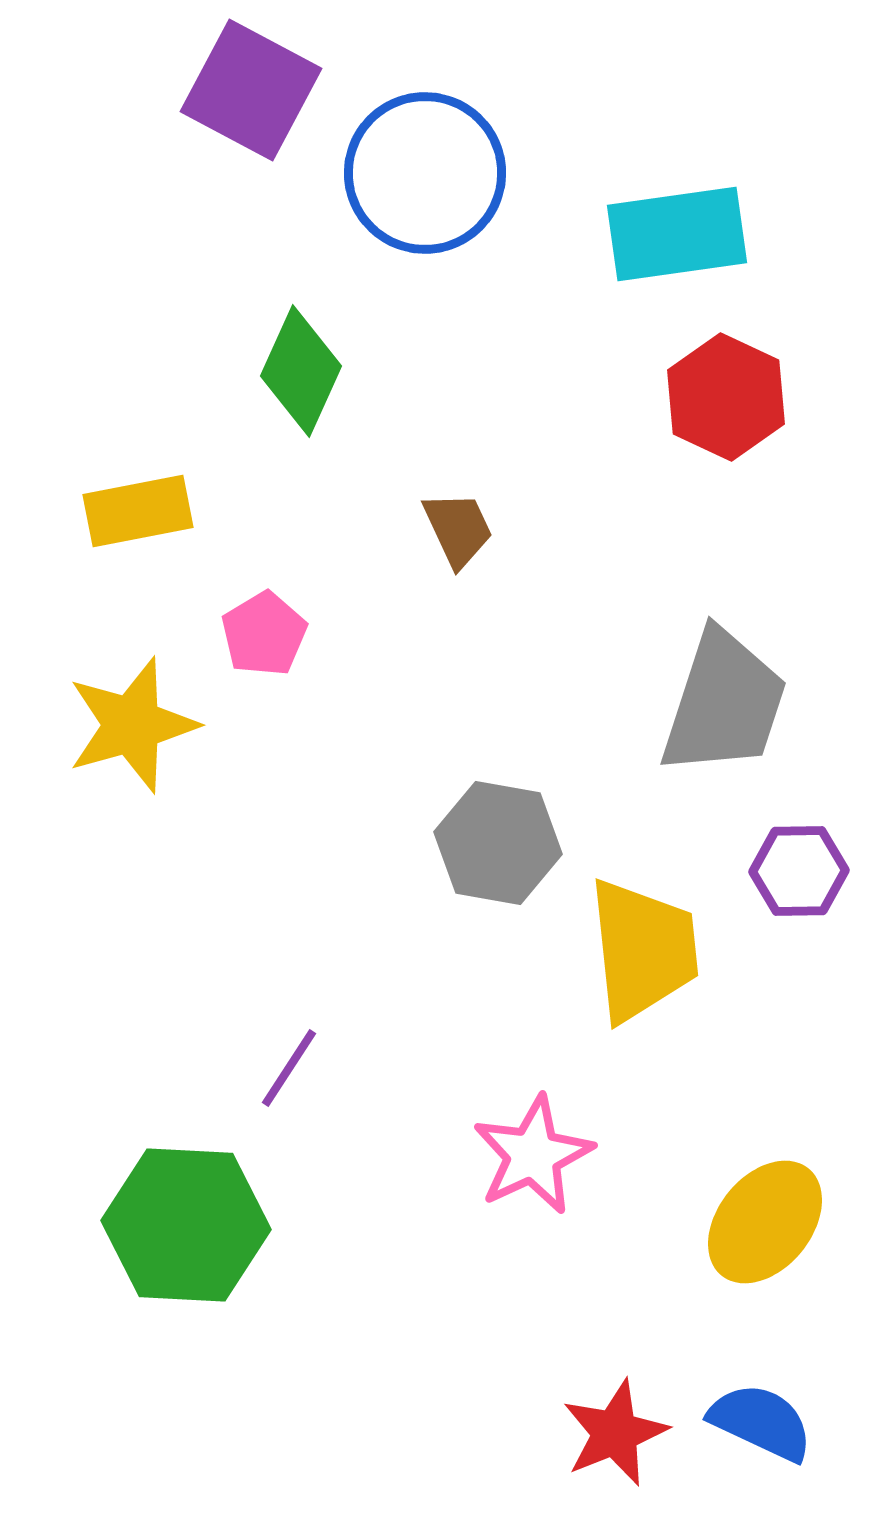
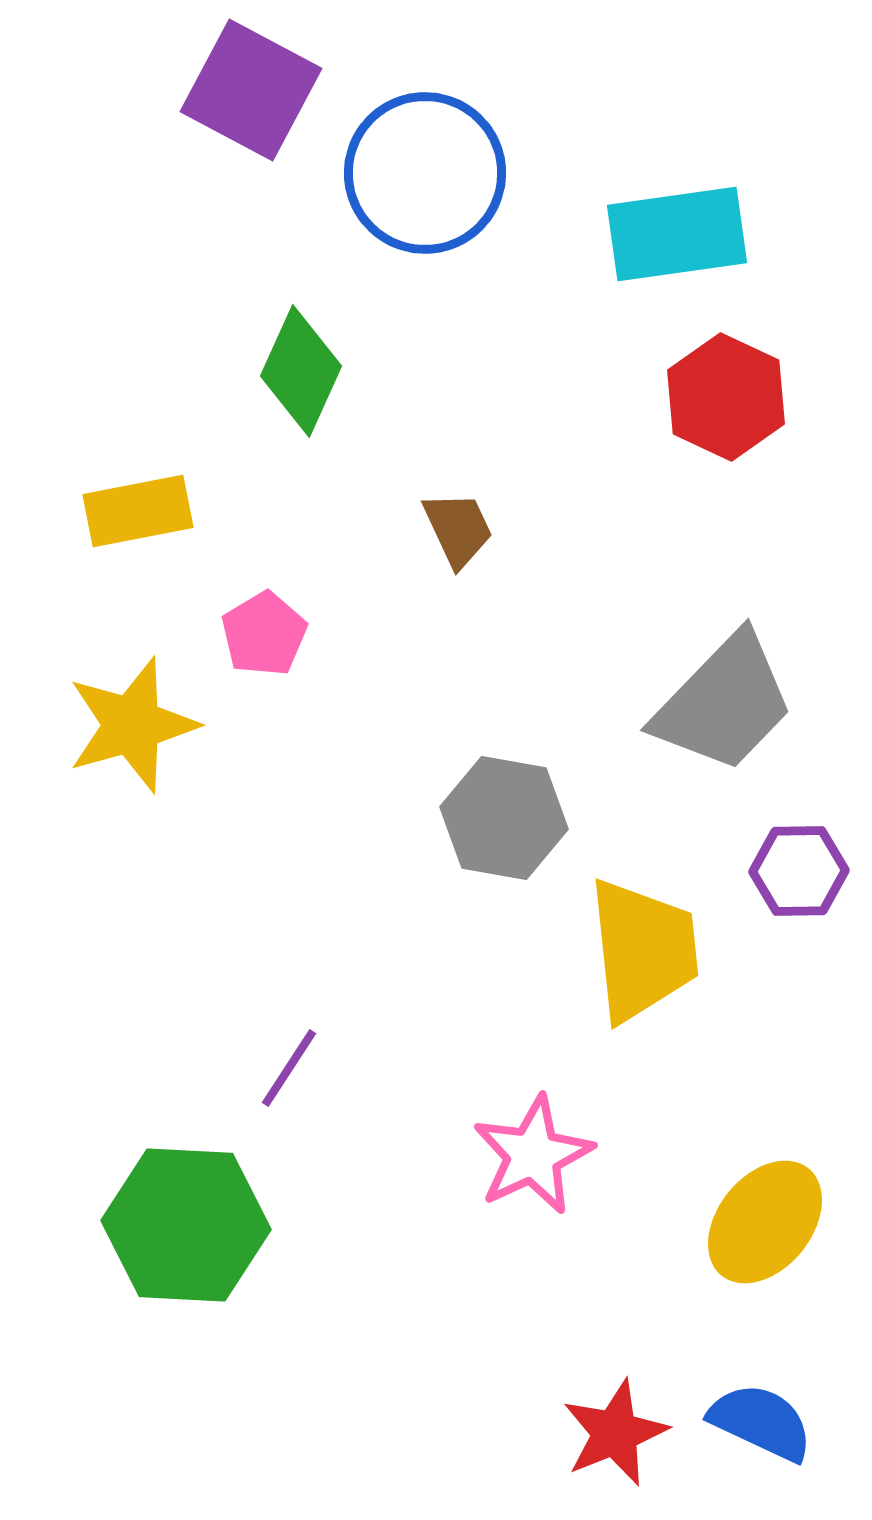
gray trapezoid: rotated 26 degrees clockwise
gray hexagon: moved 6 px right, 25 px up
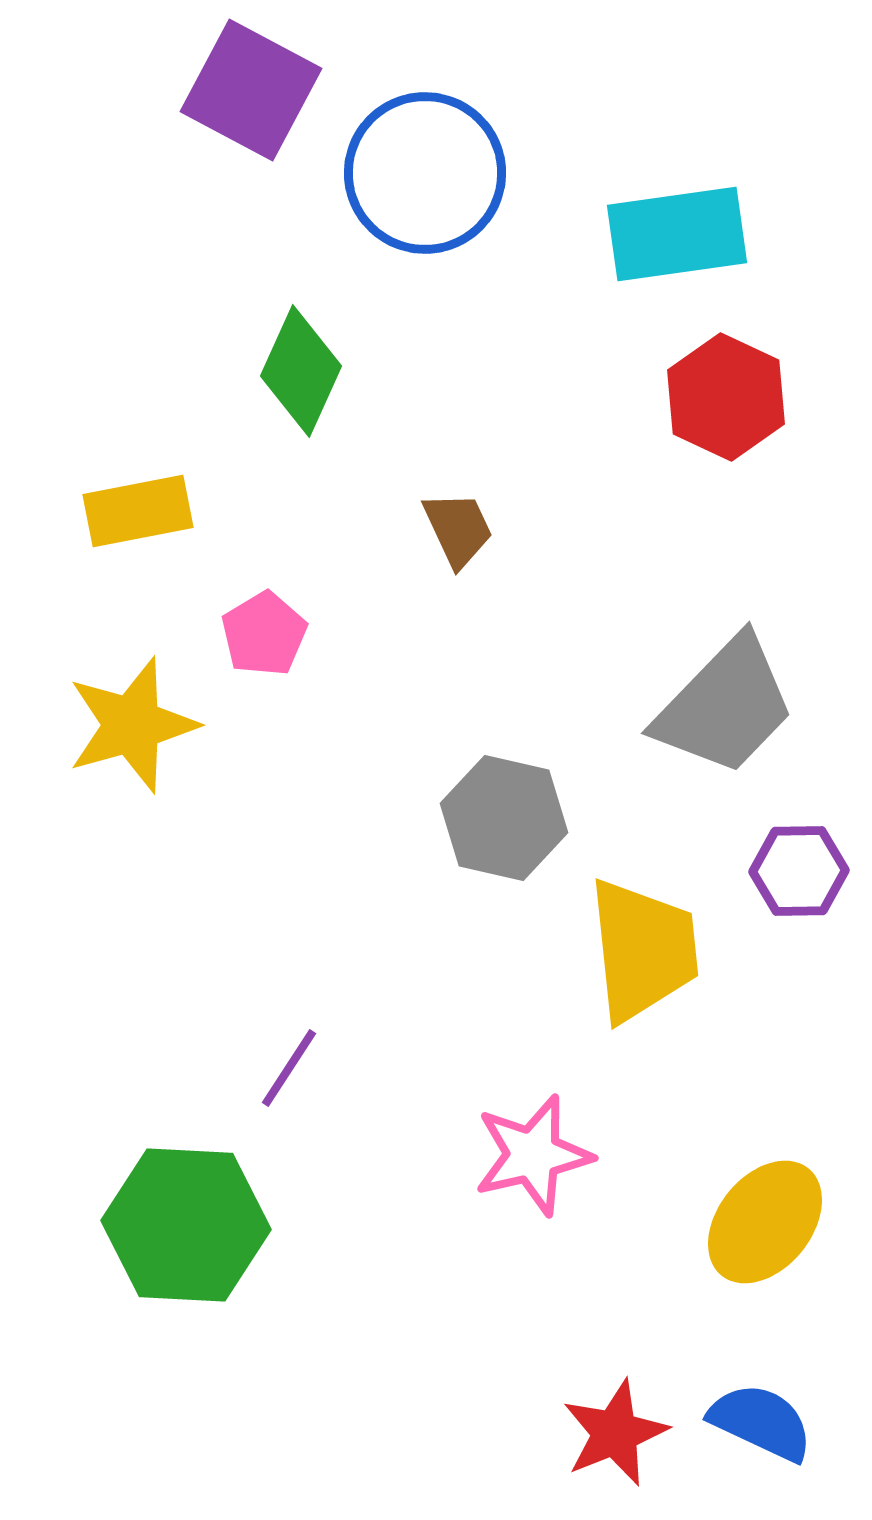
gray trapezoid: moved 1 px right, 3 px down
gray hexagon: rotated 3 degrees clockwise
pink star: rotated 12 degrees clockwise
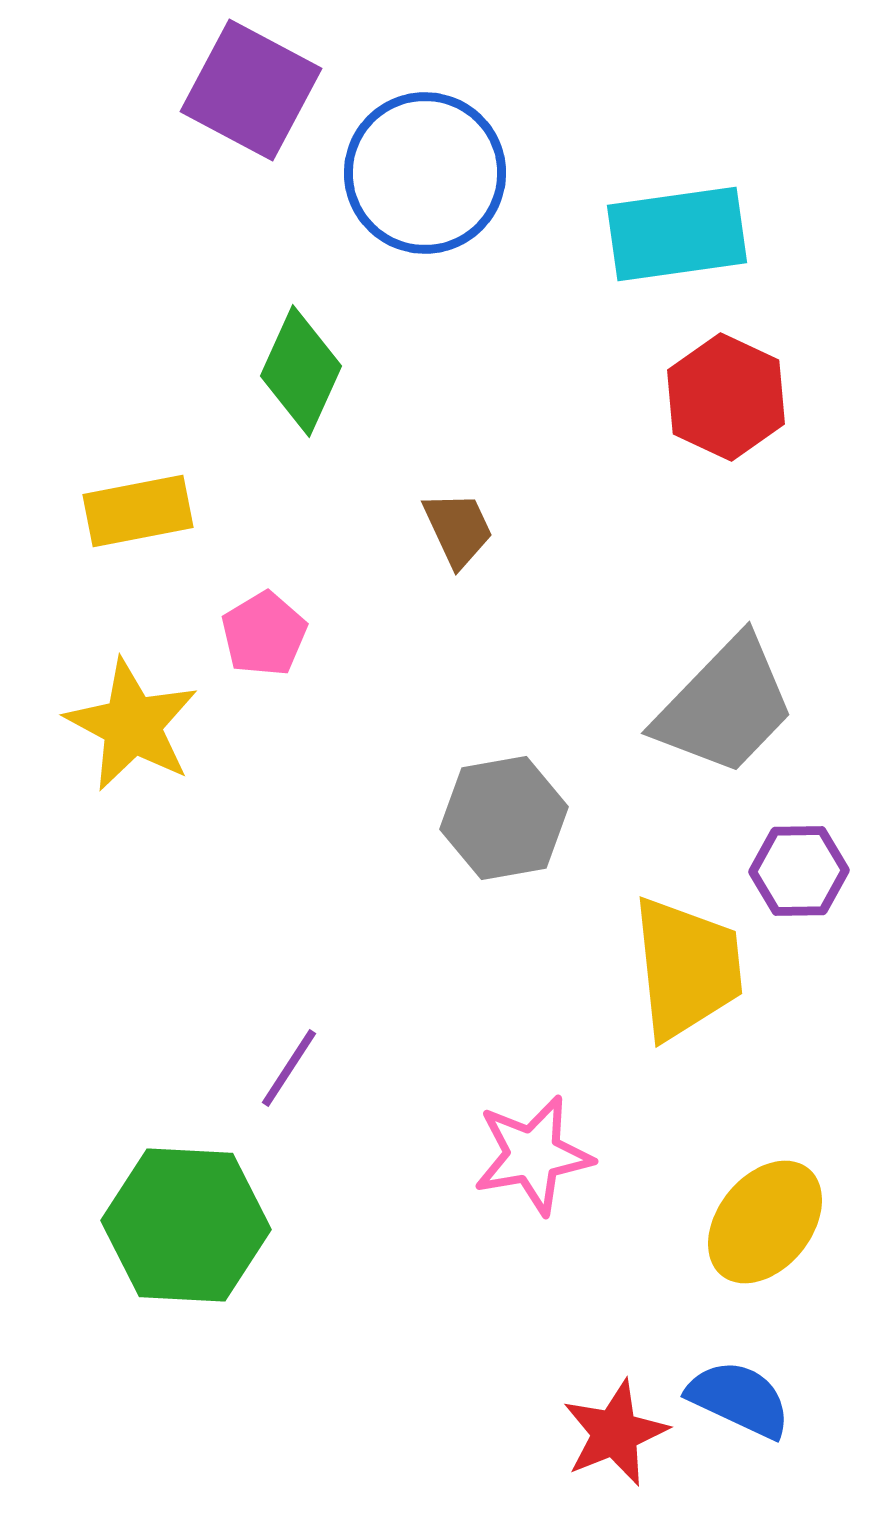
yellow star: rotated 28 degrees counterclockwise
gray hexagon: rotated 23 degrees counterclockwise
yellow trapezoid: moved 44 px right, 18 px down
pink star: rotated 3 degrees clockwise
blue semicircle: moved 22 px left, 23 px up
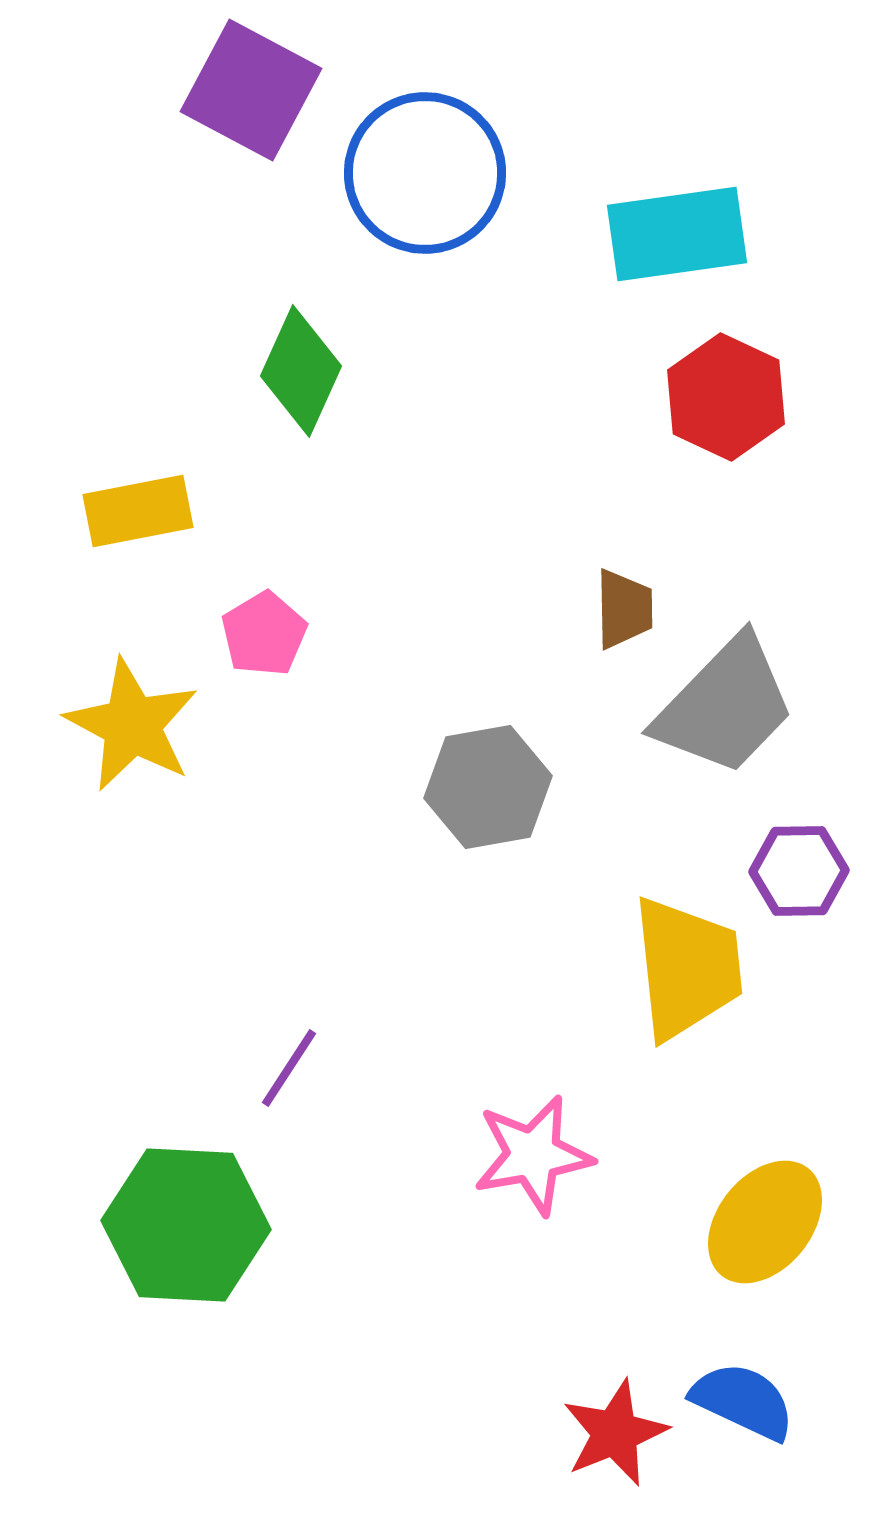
brown trapezoid: moved 166 px right, 80 px down; rotated 24 degrees clockwise
gray hexagon: moved 16 px left, 31 px up
blue semicircle: moved 4 px right, 2 px down
